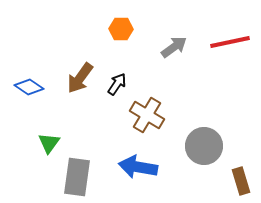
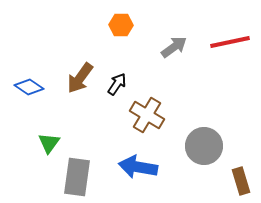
orange hexagon: moved 4 px up
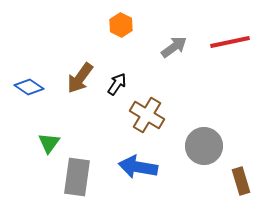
orange hexagon: rotated 25 degrees clockwise
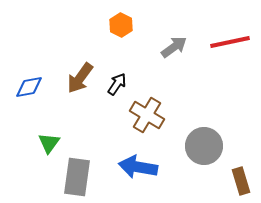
blue diamond: rotated 44 degrees counterclockwise
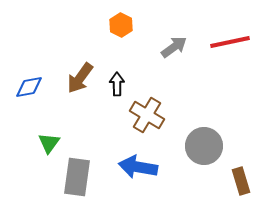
black arrow: rotated 35 degrees counterclockwise
